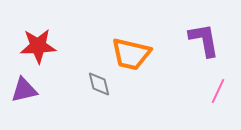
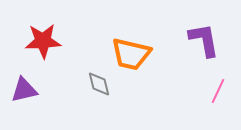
red star: moved 5 px right, 5 px up
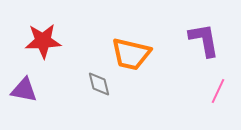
purple triangle: rotated 24 degrees clockwise
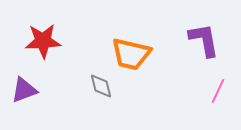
gray diamond: moved 2 px right, 2 px down
purple triangle: rotated 32 degrees counterclockwise
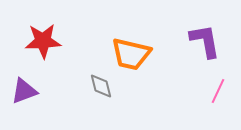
purple L-shape: moved 1 px right, 1 px down
purple triangle: moved 1 px down
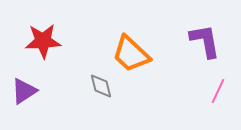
orange trapezoid: rotated 30 degrees clockwise
purple triangle: rotated 12 degrees counterclockwise
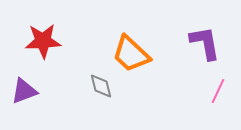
purple L-shape: moved 2 px down
purple triangle: rotated 12 degrees clockwise
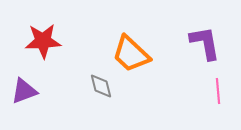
pink line: rotated 30 degrees counterclockwise
